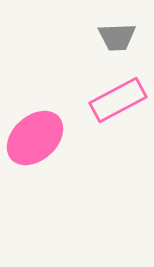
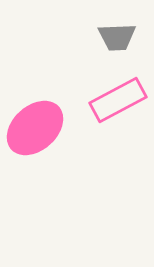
pink ellipse: moved 10 px up
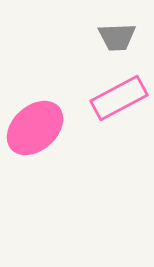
pink rectangle: moved 1 px right, 2 px up
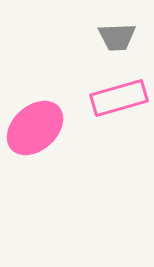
pink rectangle: rotated 12 degrees clockwise
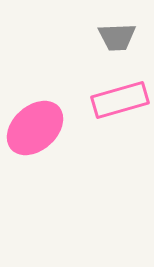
pink rectangle: moved 1 px right, 2 px down
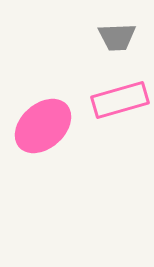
pink ellipse: moved 8 px right, 2 px up
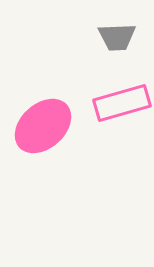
pink rectangle: moved 2 px right, 3 px down
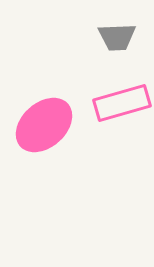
pink ellipse: moved 1 px right, 1 px up
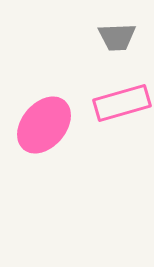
pink ellipse: rotated 8 degrees counterclockwise
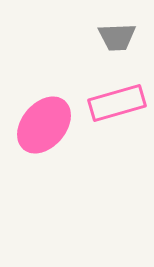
pink rectangle: moved 5 px left
